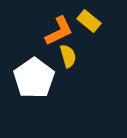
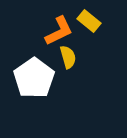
yellow semicircle: moved 1 px down
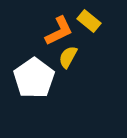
yellow semicircle: rotated 135 degrees counterclockwise
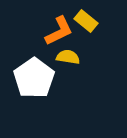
yellow rectangle: moved 3 px left
yellow semicircle: rotated 70 degrees clockwise
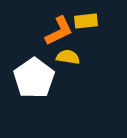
yellow rectangle: rotated 45 degrees counterclockwise
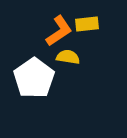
yellow rectangle: moved 1 px right, 3 px down
orange L-shape: rotated 8 degrees counterclockwise
